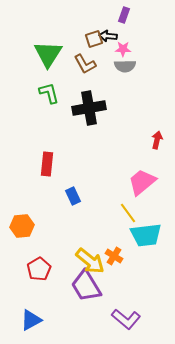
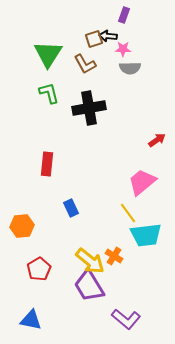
gray semicircle: moved 5 px right, 2 px down
red arrow: rotated 42 degrees clockwise
blue rectangle: moved 2 px left, 12 px down
purple trapezoid: moved 3 px right
blue triangle: rotated 40 degrees clockwise
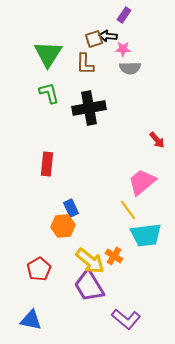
purple rectangle: rotated 14 degrees clockwise
brown L-shape: rotated 30 degrees clockwise
red arrow: rotated 84 degrees clockwise
yellow line: moved 3 px up
orange hexagon: moved 41 px right
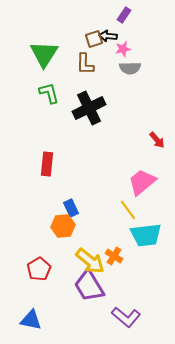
pink star: rotated 14 degrees counterclockwise
green triangle: moved 4 px left
black cross: rotated 16 degrees counterclockwise
purple L-shape: moved 2 px up
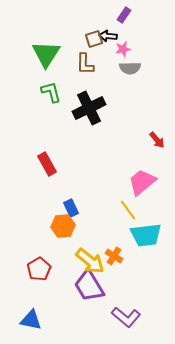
green triangle: moved 2 px right
green L-shape: moved 2 px right, 1 px up
red rectangle: rotated 35 degrees counterclockwise
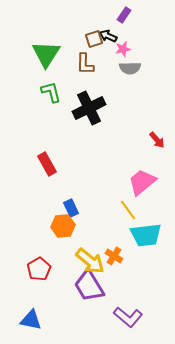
black arrow: rotated 18 degrees clockwise
purple L-shape: moved 2 px right
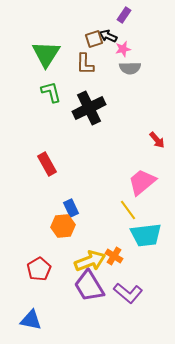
yellow arrow: rotated 60 degrees counterclockwise
purple L-shape: moved 24 px up
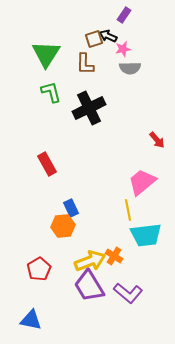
yellow line: rotated 25 degrees clockwise
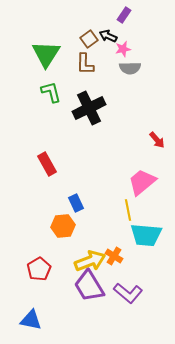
brown square: moved 5 px left; rotated 18 degrees counterclockwise
blue rectangle: moved 5 px right, 5 px up
cyan trapezoid: rotated 12 degrees clockwise
